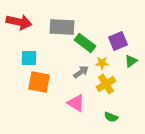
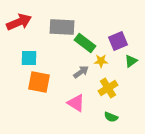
red arrow: rotated 35 degrees counterclockwise
yellow star: moved 1 px left, 2 px up
yellow cross: moved 2 px right, 4 px down
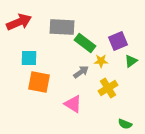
pink triangle: moved 3 px left, 1 px down
green semicircle: moved 14 px right, 7 px down
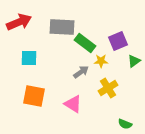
green triangle: moved 3 px right
orange square: moved 5 px left, 14 px down
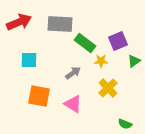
gray rectangle: moved 2 px left, 3 px up
cyan square: moved 2 px down
gray arrow: moved 8 px left, 1 px down
yellow cross: rotated 12 degrees counterclockwise
orange square: moved 5 px right
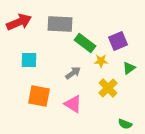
green triangle: moved 5 px left, 7 px down
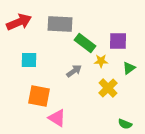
purple square: rotated 24 degrees clockwise
gray arrow: moved 1 px right, 2 px up
pink triangle: moved 16 px left, 14 px down
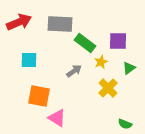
yellow star: moved 1 px down; rotated 24 degrees counterclockwise
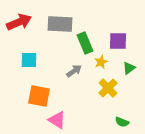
green rectangle: rotated 30 degrees clockwise
pink triangle: moved 2 px down
green semicircle: moved 3 px left, 2 px up
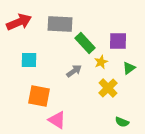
green rectangle: rotated 20 degrees counterclockwise
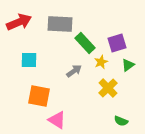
purple square: moved 1 px left, 2 px down; rotated 18 degrees counterclockwise
green triangle: moved 1 px left, 3 px up
green semicircle: moved 1 px left, 1 px up
